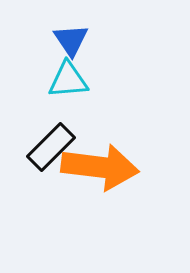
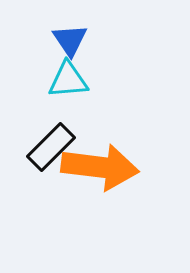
blue triangle: moved 1 px left
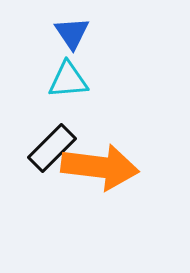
blue triangle: moved 2 px right, 7 px up
black rectangle: moved 1 px right, 1 px down
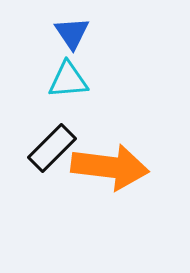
orange arrow: moved 10 px right
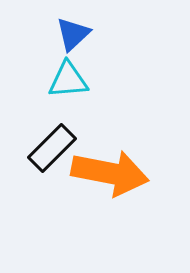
blue triangle: moved 1 px right, 1 px down; rotated 21 degrees clockwise
orange arrow: moved 6 px down; rotated 4 degrees clockwise
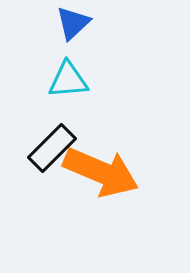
blue triangle: moved 11 px up
orange arrow: moved 9 px left, 1 px up; rotated 12 degrees clockwise
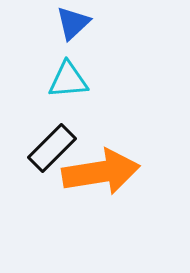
orange arrow: rotated 32 degrees counterclockwise
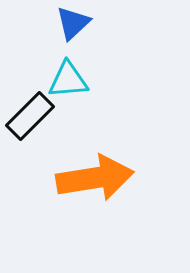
black rectangle: moved 22 px left, 32 px up
orange arrow: moved 6 px left, 6 px down
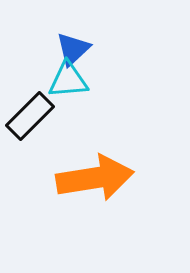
blue triangle: moved 26 px down
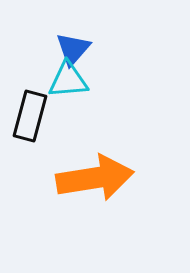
blue triangle: rotated 6 degrees counterclockwise
black rectangle: rotated 30 degrees counterclockwise
